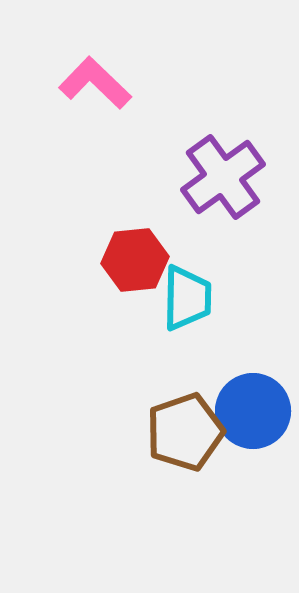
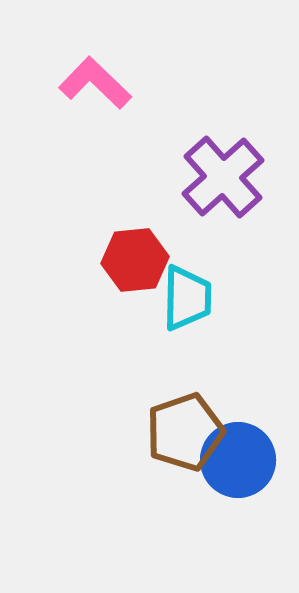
purple cross: rotated 6 degrees counterclockwise
blue circle: moved 15 px left, 49 px down
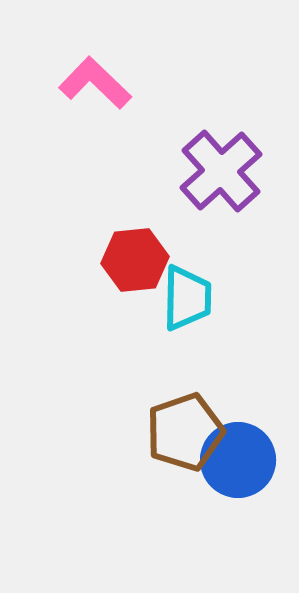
purple cross: moved 2 px left, 6 px up
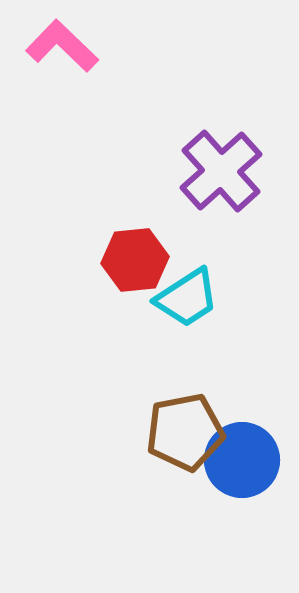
pink L-shape: moved 33 px left, 37 px up
cyan trapezoid: rotated 56 degrees clockwise
brown pentagon: rotated 8 degrees clockwise
blue circle: moved 4 px right
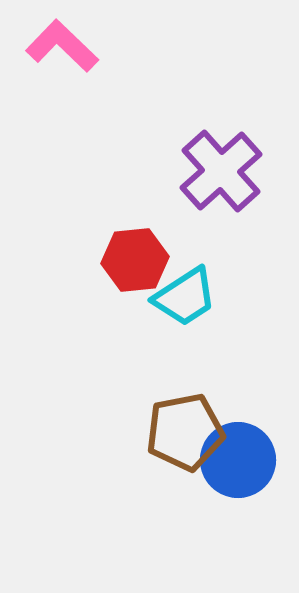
cyan trapezoid: moved 2 px left, 1 px up
blue circle: moved 4 px left
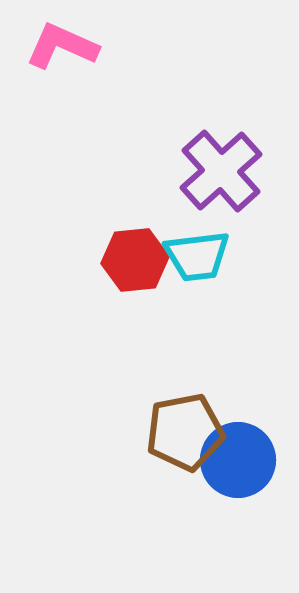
pink L-shape: rotated 20 degrees counterclockwise
cyan trapezoid: moved 12 px right, 41 px up; rotated 26 degrees clockwise
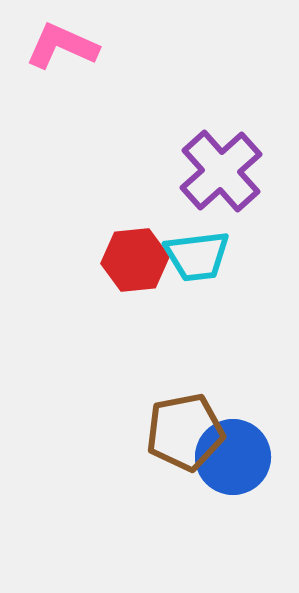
blue circle: moved 5 px left, 3 px up
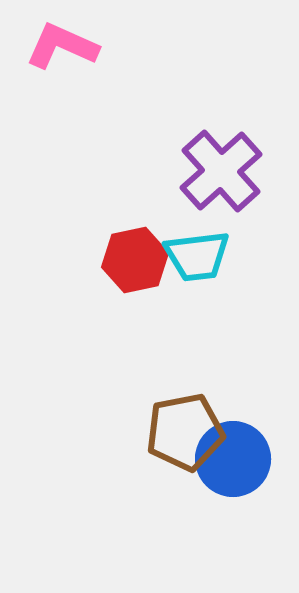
red hexagon: rotated 6 degrees counterclockwise
blue circle: moved 2 px down
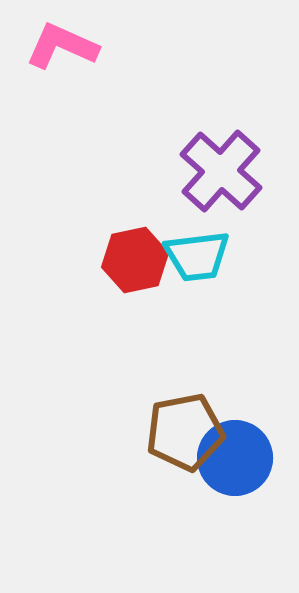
purple cross: rotated 6 degrees counterclockwise
blue circle: moved 2 px right, 1 px up
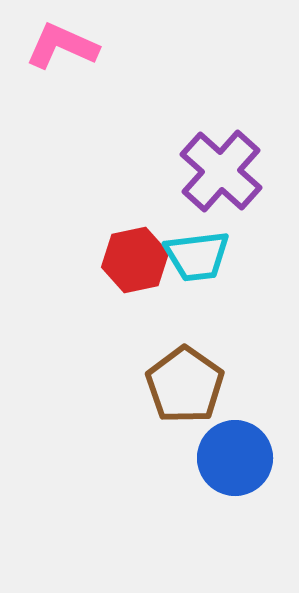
brown pentagon: moved 47 px up; rotated 26 degrees counterclockwise
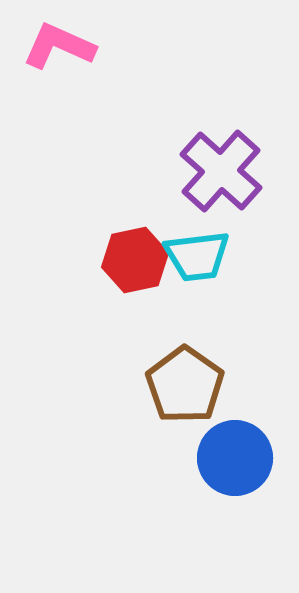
pink L-shape: moved 3 px left
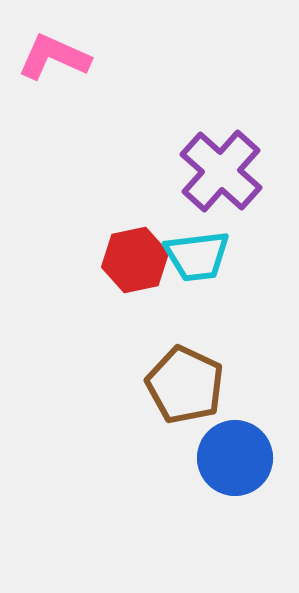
pink L-shape: moved 5 px left, 11 px down
brown pentagon: rotated 10 degrees counterclockwise
